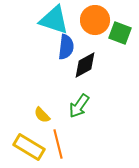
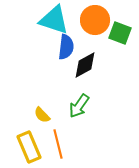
yellow rectangle: rotated 36 degrees clockwise
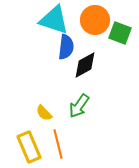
yellow semicircle: moved 2 px right, 2 px up
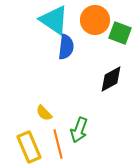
cyan triangle: rotated 16 degrees clockwise
black diamond: moved 26 px right, 14 px down
green arrow: moved 24 px down; rotated 15 degrees counterclockwise
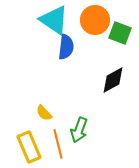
black diamond: moved 2 px right, 1 px down
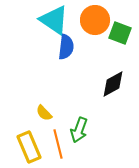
black diamond: moved 4 px down
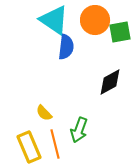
green square: moved 1 px up; rotated 30 degrees counterclockwise
black diamond: moved 3 px left, 2 px up
orange line: moved 3 px left
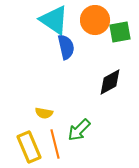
blue semicircle: rotated 20 degrees counterclockwise
yellow semicircle: rotated 36 degrees counterclockwise
green arrow: rotated 25 degrees clockwise
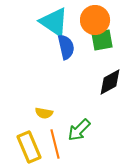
cyan triangle: moved 2 px down
green square: moved 18 px left, 8 px down
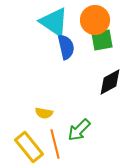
yellow rectangle: rotated 16 degrees counterclockwise
